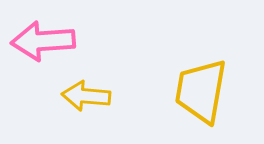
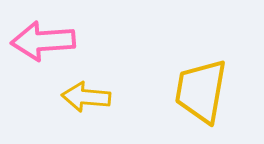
yellow arrow: moved 1 px down
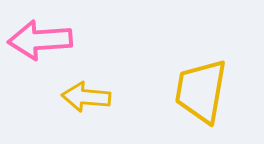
pink arrow: moved 3 px left, 1 px up
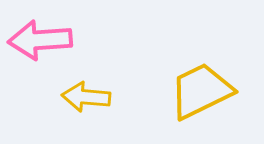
yellow trapezoid: rotated 54 degrees clockwise
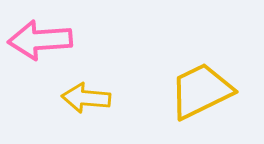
yellow arrow: moved 1 px down
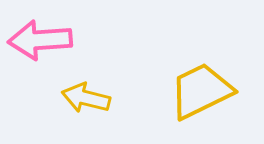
yellow arrow: rotated 9 degrees clockwise
